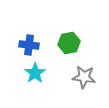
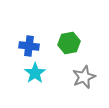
blue cross: moved 1 px down
gray star: rotated 30 degrees counterclockwise
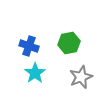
blue cross: rotated 12 degrees clockwise
gray star: moved 3 px left
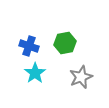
green hexagon: moved 4 px left
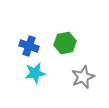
cyan star: rotated 25 degrees clockwise
gray star: moved 2 px right
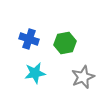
blue cross: moved 7 px up
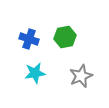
green hexagon: moved 6 px up
gray star: moved 2 px left, 1 px up
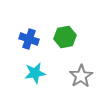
gray star: rotated 10 degrees counterclockwise
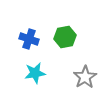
gray star: moved 4 px right, 1 px down
